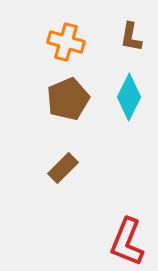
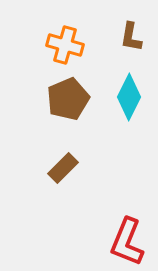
orange cross: moved 1 px left, 3 px down
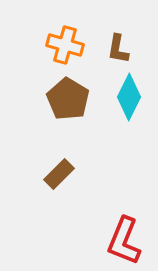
brown L-shape: moved 13 px left, 12 px down
brown pentagon: rotated 18 degrees counterclockwise
brown rectangle: moved 4 px left, 6 px down
red L-shape: moved 3 px left, 1 px up
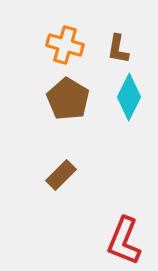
brown rectangle: moved 2 px right, 1 px down
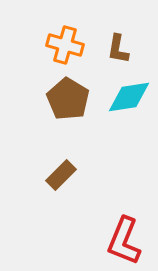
cyan diamond: rotated 54 degrees clockwise
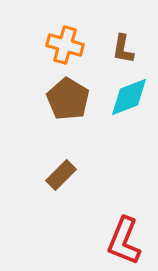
brown L-shape: moved 5 px right
cyan diamond: rotated 12 degrees counterclockwise
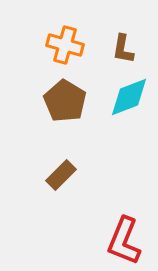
brown pentagon: moved 3 px left, 2 px down
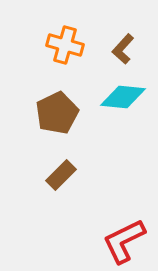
brown L-shape: rotated 32 degrees clockwise
cyan diamond: moved 6 px left; rotated 27 degrees clockwise
brown pentagon: moved 8 px left, 12 px down; rotated 15 degrees clockwise
red L-shape: rotated 42 degrees clockwise
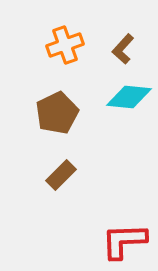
orange cross: rotated 36 degrees counterclockwise
cyan diamond: moved 6 px right
red L-shape: rotated 24 degrees clockwise
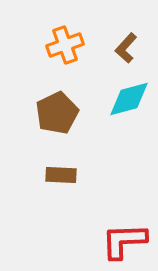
brown L-shape: moved 3 px right, 1 px up
cyan diamond: moved 2 px down; rotated 21 degrees counterclockwise
brown rectangle: rotated 48 degrees clockwise
